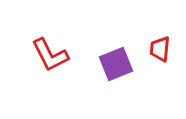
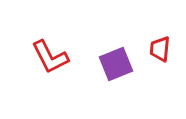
red L-shape: moved 2 px down
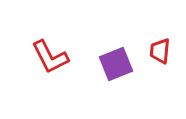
red trapezoid: moved 2 px down
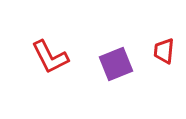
red trapezoid: moved 4 px right
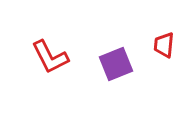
red trapezoid: moved 6 px up
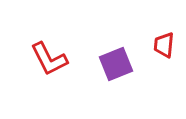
red L-shape: moved 1 px left, 2 px down
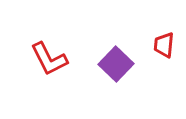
purple square: rotated 24 degrees counterclockwise
